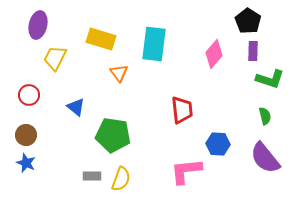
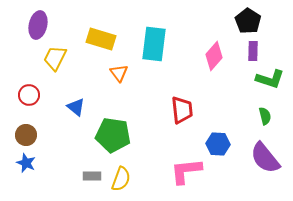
pink diamond: moved 2 px down
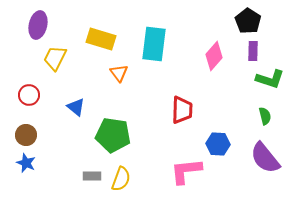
red trapezoid: rotated 8 degrees clockwise
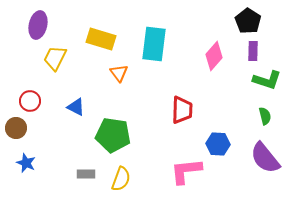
green L-shape: moved 3 px left, 1 px down
red circle: moved 1 px right, 6 px down
blue triangle: rotated 12 degrees counterclockwise
brown circle: moved 10 px left, 7 px up
gray rectangle: moved 6 px left, 2 px up
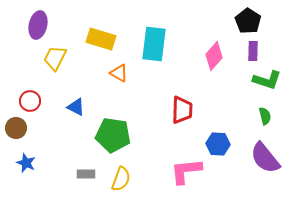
orange triangle: rotated 24 degrees counterclockwise
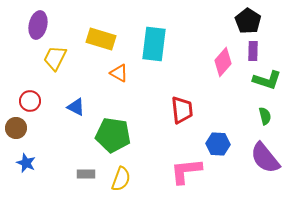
pink diamond: moved 9 px right, 6 px down
red trapezoid: rotated 8 degrees counterclockwise
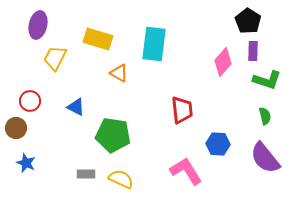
yellow rectangle: moved 3 px left
pink L-shape: rotated 64 degrees clockwise
yellow semicircle: rotated 85 degrees counterclockwise
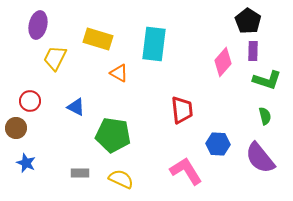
purple semicircle: moved 5 px left
gray rectangle: moved 6 px left, 1 px up
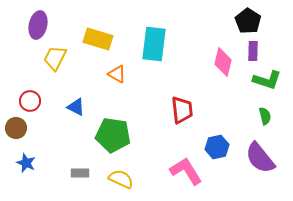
pink diamond: rotated 28 degrees counterclockwise
orange triangle: moved 2 px left, 1 px down
blue hexagon: moved 1 px left, 3 px down; rotated 15 degrees counterclockwise
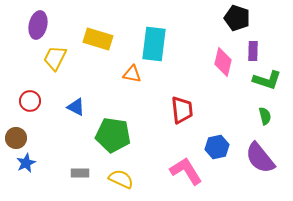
black pentagon: moved 11 px left, 3 px up; rotated 15 degrees counterclockwise
orange triangle: moved 15 px right; rotated 18 degrees counterclockwise
brown circle: moved 10 px down
blue star: rotated 24 degrees clockwise
